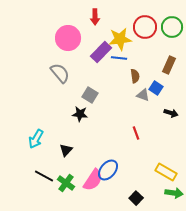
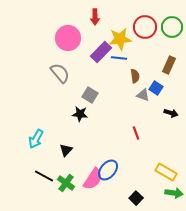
pink semicircle: moved 1 px up
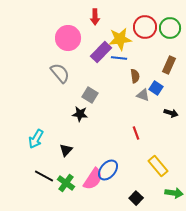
green circle: moved 2 px left, 1 px down
yellow rectangle: moved 8 px left, 6 px up; rotated 20 degrees clockwise
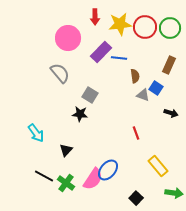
yellow star: moved 15 px up
cyan arrow: moved 6 px up; rotated 66 degrees counterclockwise
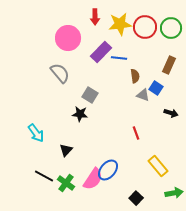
green circle: moved 1 px right
green arrow: rotated 18 degrees counterclockwise
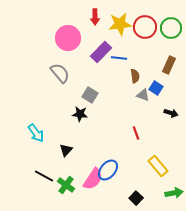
green cross: moved 2 px down
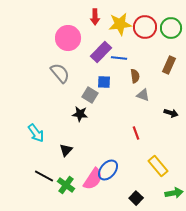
blue square: moved 52 px left, 6 px up; rotated 32 degrees counterclockwise
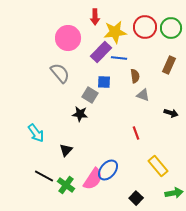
yellow star: moved 5 px left, 8 px down
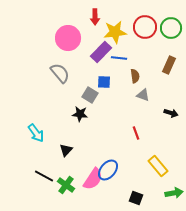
black square: rotated 24 degrees counterclockwise
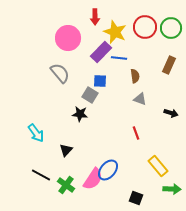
yellow star: rotated 30 degrees clockwise
blue square: moved 4 px left, 1 px up
gray triangle: moved 3 px left, 4 px down
black line: moved 3 px left, 1 px up
green arrow: moved 2 px left, 4 px up; rotated 12 degrees clockwise
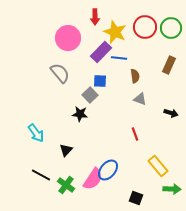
gray square: rotated 14 degrees clockwise
red line: moved 1 px left, 1 px down
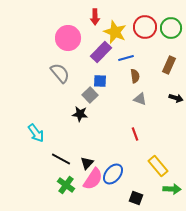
blue line: moved 7 px right; rotated 21 degrees counterclockwise
black arrow: moved 5 px right, 15 px up
black triangle: moved 21 px right, 13 px down
blue ellipse: moved 5 px right, 4 px down
black line: moved 20 px right, 16 px up
